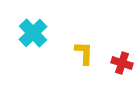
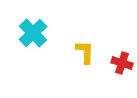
yellow L-shape: moved 1 px right, 1 px up
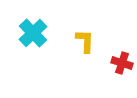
yellow L-shape: moved 11 px up
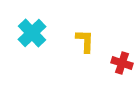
cyan cross: moved 1 px left
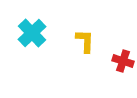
red cross: moved 1 px right, 2 px up
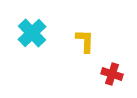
red cross: moved 11 px left, 13 px down
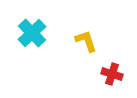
yellow L-shape: moved 1 px right; rotated 20 degrees counterclockwise
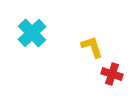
yellow L-shape: moved 6 px right, 6 px down
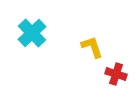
red cross: moved 4 px right
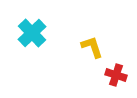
red cross: moved 1 px down
